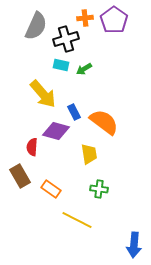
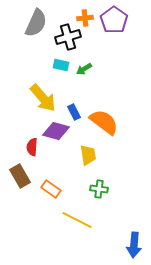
gray semicircle: moved 3 px up
black cross: moved 2 px right, 2 px up
yellow arrow: moved 4 px down
yellow trapezoid: moved 1 px left, 1 px down
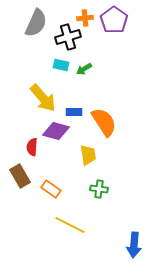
blue rectangle: rotated 63 degrees counterclockwise
orange semicircle: rotated 20 degrees clockwise
yellow line: moved 7 px left, 5 px down
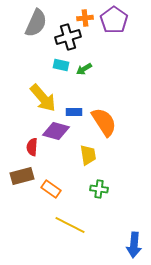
brown rectangle: moved 2 px right; rotated 75 degrees counterclockwise
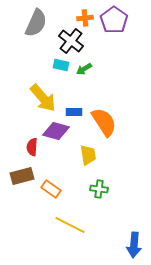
black cross: moved 3 px right, 4 px down; rotated 35 degrees counterclockwise
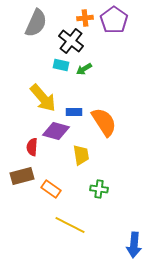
yellow trapezoid: moved 7 px left
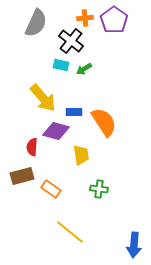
yellow line: moved 7 px down; rotated 12 degrees clockwise
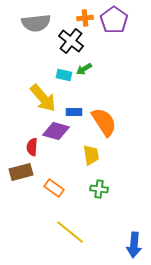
gray semicircle: rotated 60 degrees clockwise
cyan rectangle: moved 3 px right, 10 px down
yellow trapezoid: moved 10 px right
brown rectangle: moved 1 px left, 4 px up
orange rectangle: moved 3 px right, 1 px up
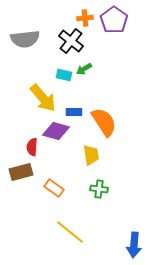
gray semicircle: moved 11 px left, 16 px down
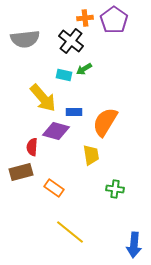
orange semicircle: moved 1 px right; rotated 116 degrees counterclockwise
green cross: moved 16 px right
